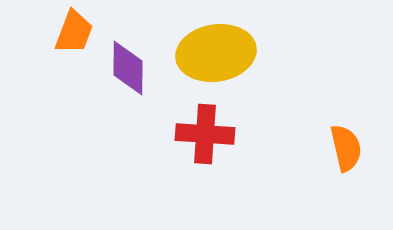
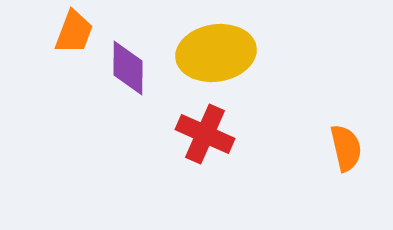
red cross: rotated 20 degrees clockwise
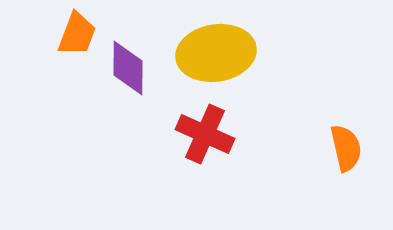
orange trapezoid: moved 3 px right, 2 px down
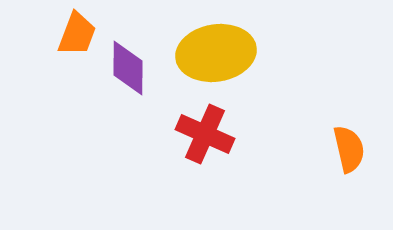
orange semicircle: moved 3 px right, 1 px down
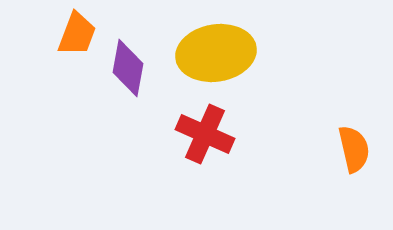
purple diamond: rotated 10 degrees clockwise
orange semicircle: moved 5 px right
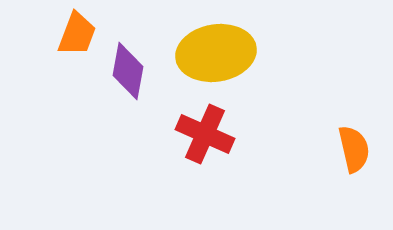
purple diamond: moved 3 px down
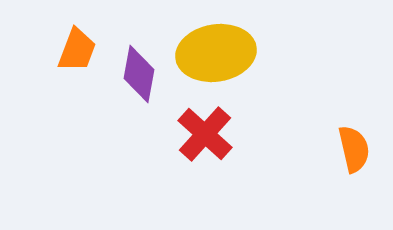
orange trapezoid: moved 16 px down
purple diamond: moved 11 px right, 3 px down
red cross: rotated 18 degrees clockwise
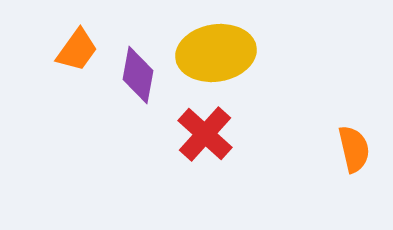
orange trapezoid: rotated 15 degrees clockwise
purple diamond: moved 1 px left, 1 px down
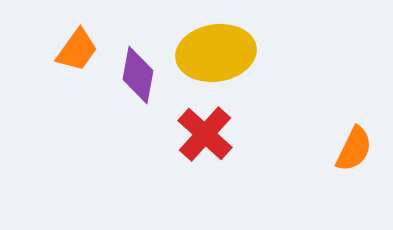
orange semicircle: rotated 39 degrees clockwise
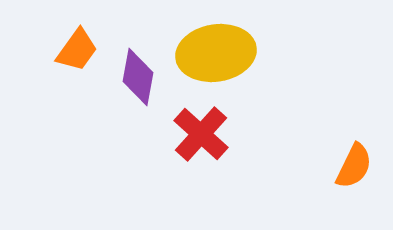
purple diamond: moved 2 px down
red cross: moved 4 px left
orange semicircle: moved 17 px down
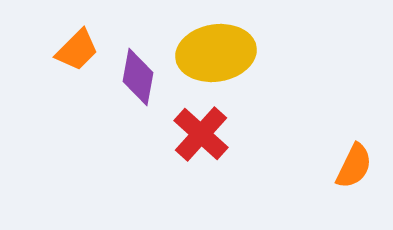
orange trapezoid: rotated 9 degrees clockwise
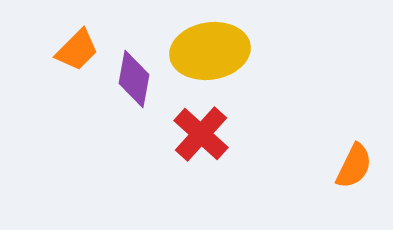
yellow ellipse: moved 6 px left, 2 px up
purple diamond: moved 4 px left, 2 px down
